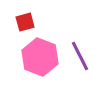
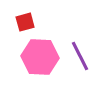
pink hexagon: rotated 18 degrees counterclockwise
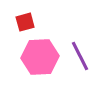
pink hexagon: rotated 6 degrees counterclockwise
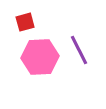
purple line: moved 1 px left, 6 px up
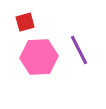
pink hexagon: moved 1 px left
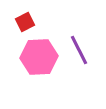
red square: rotated 12 degrees counterclockwise
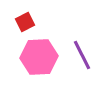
purple line: moved 3 px right, 5 px down
